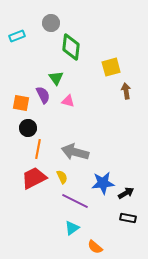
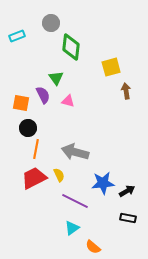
orange line: moved 2 px left
yellow semicircle: moved 3 px left, 2 px up
black arrow: moved 1 px right, 2 px up
orange semicircle: moved 2 px left
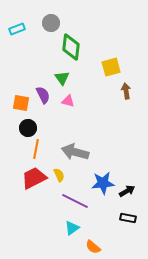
cyan rectangle: moved 7 px up
green triangle: moved 6 px right
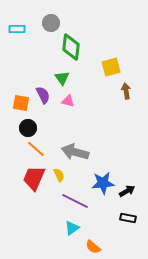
cyan rectangle: rotated 21 degrees clockwise
orange line: rotated 60 degrees counterclockwise
red trapezoid: rotated 40 degrees counterclockwise
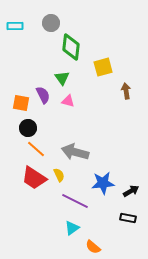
cyan rectangle: moved 2 px left, 3 px up
yellow square: moved 8 px left
red trapezoid: rotated 80 degrees counterclockwise
black arrow: moved 4 px right
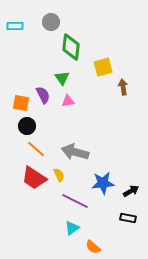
gray circle: moved 1 px up
brown arrow: moved 3 px left, 4 px up
pink triangle: rotated 24 degrees counterclockwise
black circle: moved 1 px left, 2 px up
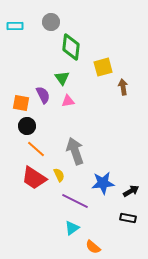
gray arrow: moved 1 px up; rotated 56 degrees clockwise
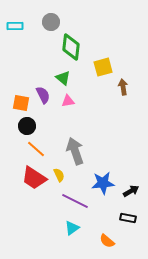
green triangle: moved 1 px right; rotated 14 degrees counterclockwise
orange semicircle: moved 14 px right, 6 px up
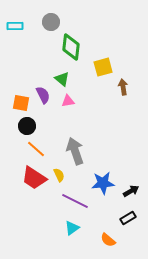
green triangle: moved 1 px left, 1 px down
black rectangle: rotated 42 degrees counterclockwise
orange semicircle: moved 1 px right, 1 px up
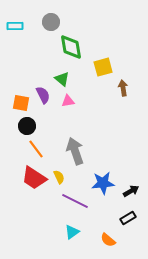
green diamond: rotated 16 degrees counterclockwise
brown arrow: moved 1 px down
orange line: rotated 12 degrees clockwise
yellow semicircle: moved 2 px down
cyan triangle: moved 4 px down
